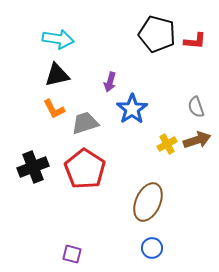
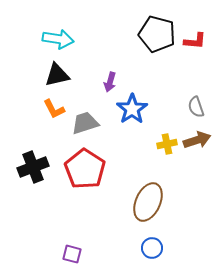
yellow cross: rotated 18 degrees clockwise
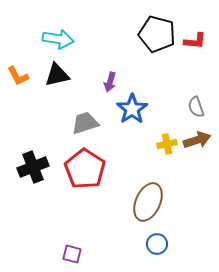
orange L-shape: moved 36 px left, 33 px up
blue circle: moved 5 px right, 4 px up
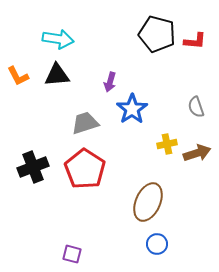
black triangle: rotated 8 degrees clockwise
brown arrow: moved 13 px down
